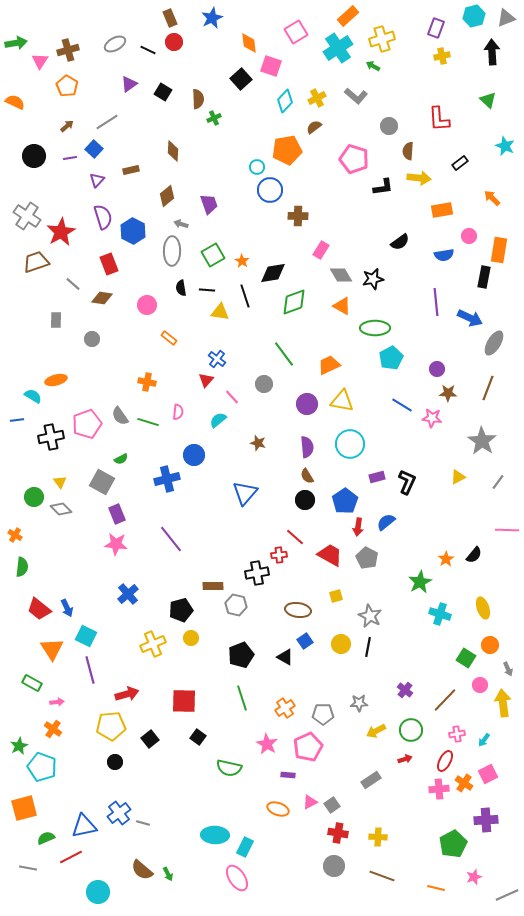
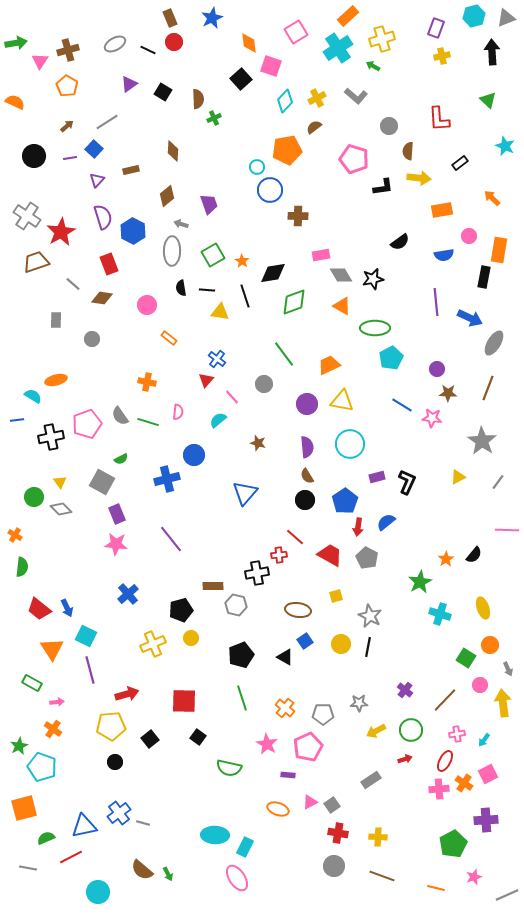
pink rectangle at (321, 250): moved 5 px down; rotated 48 degrees clockwise
orange cross at (285, 708): rotated 18 degrees counterclockwise
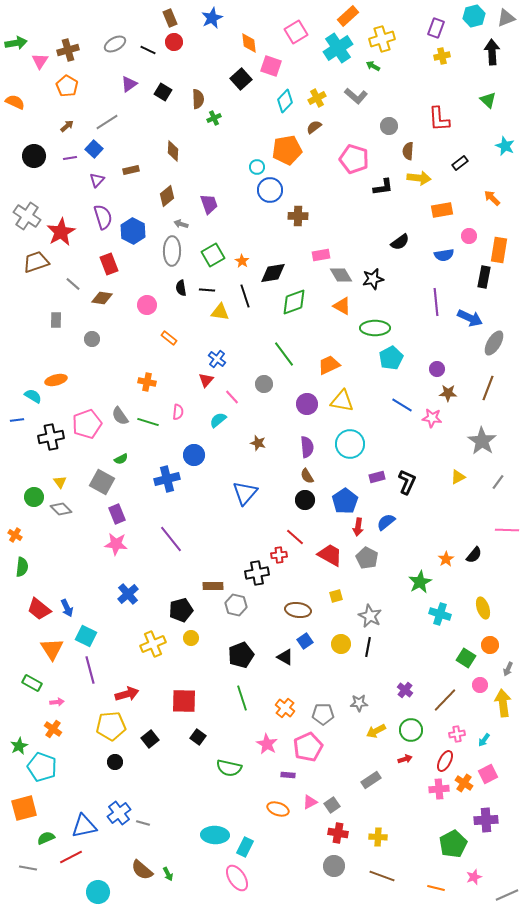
gray arrow at (508, 669): rotated 48 degrees clockwise
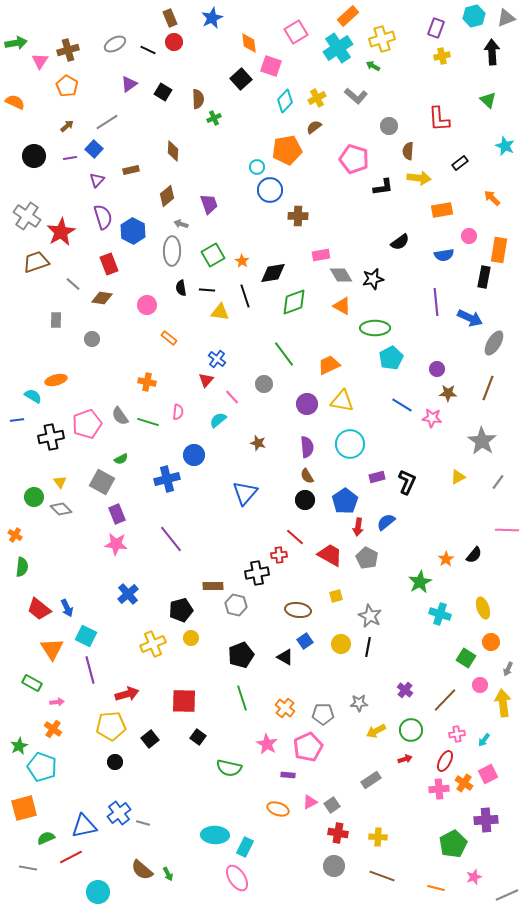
orange circle at (490, 645): moved 1 px right, 3 px up
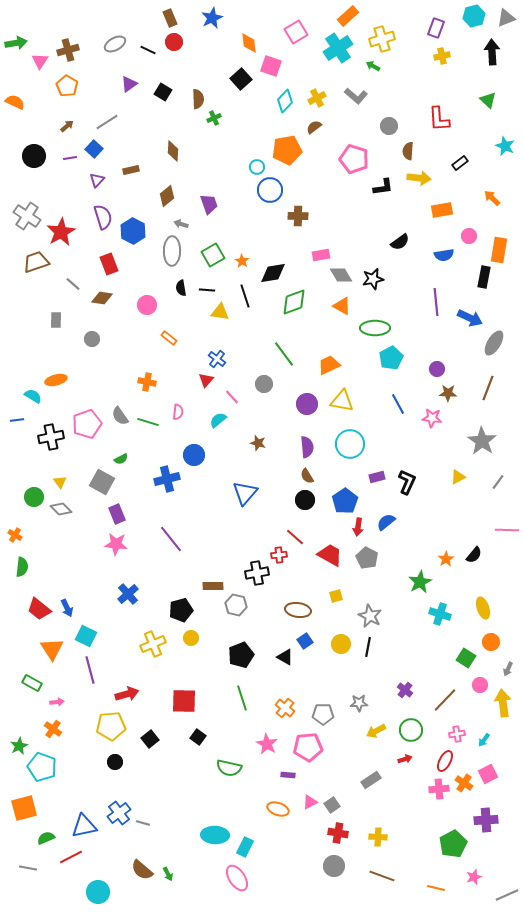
blue line at (402, 405): moved 4 px left, 1 px up; rotated 30 degrees clockwise
pink pentagon at (308, 747): rotated 20 degrees clockwise
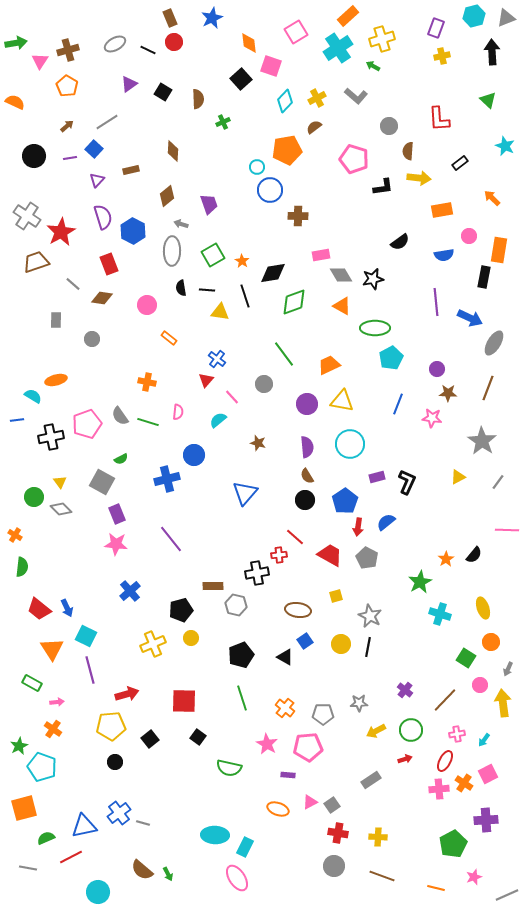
green cross at (214, 118): moved 9 px right, 4 px down
blue line at (398, 404): rotated 50 degrees clockwise
blue cross at (128, 594): moved 2 px right, 3 px up
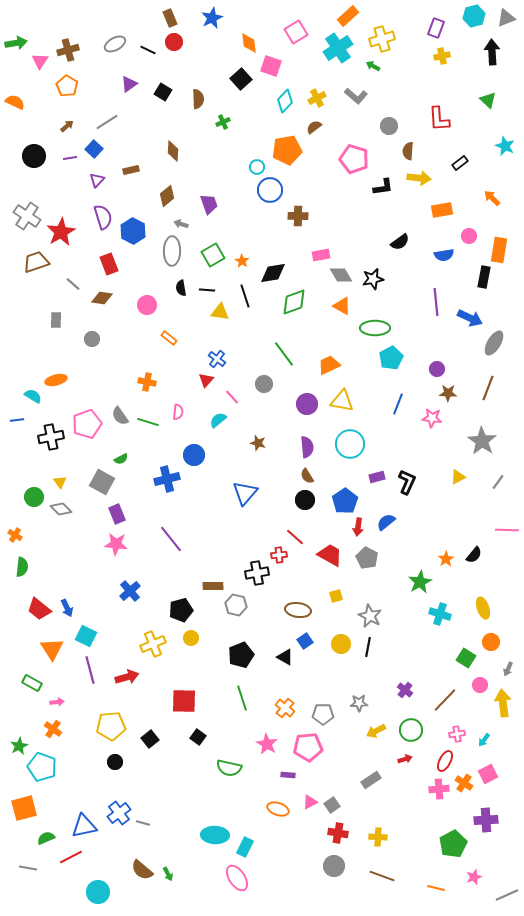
red arrow at (127, 694): moved 17 px up
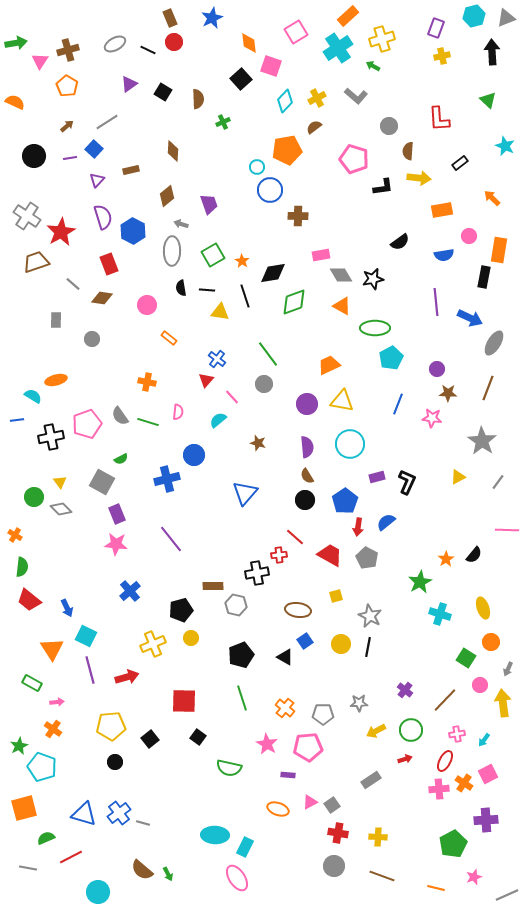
green line at (284, 354): moved 16 px left
red trapezoid at (39, 609): moved 10 px left, 9 px up
blue triangle at (84, 826): moved 12 px up; rotated 28 degrees clockwise
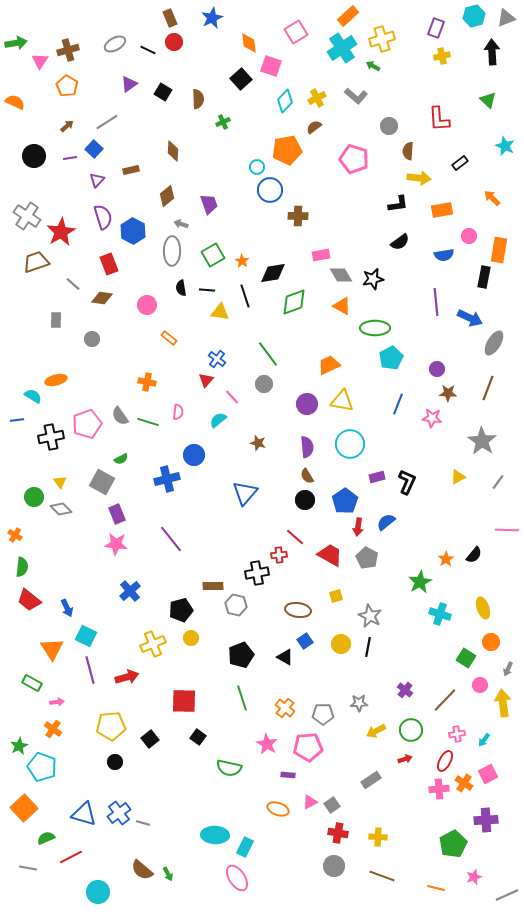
cyan cross at (338, 48): moved 4 px right
black L-shape at (383, 187): moved 15 px right, 17 px down
orange square at (24, 808): rotated 28 degrees counterclockwise
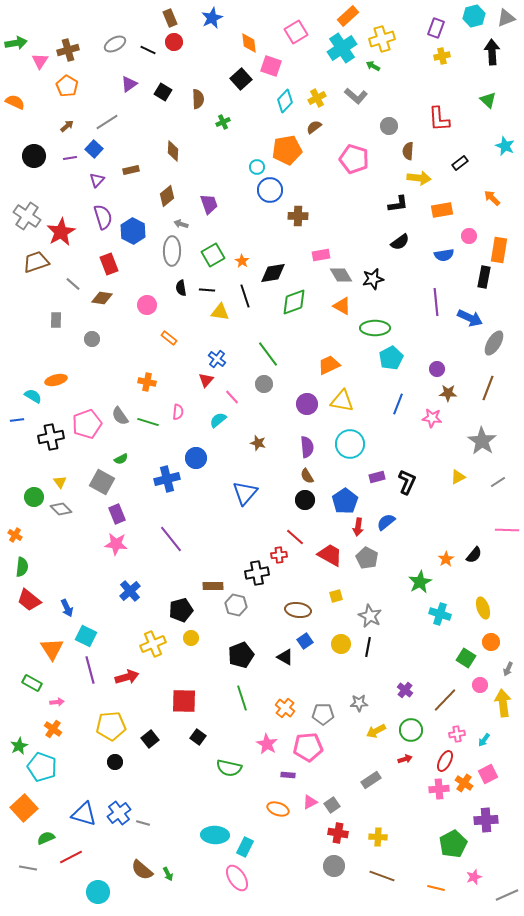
blue circle at (194, 455): moved 2 px right, 3 px down
gray line at (498, 482): rotated 21 degrees clockwise
